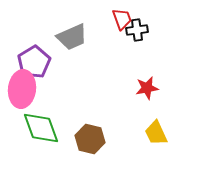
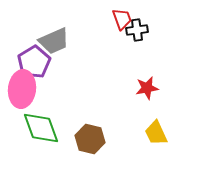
gray trapezoid: moved 18 px left, 4 px down
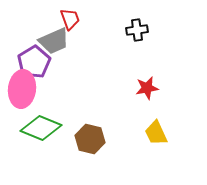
red trapezoid: moved 52 px left
green diamond: rotated 48 degrees counterclockwise
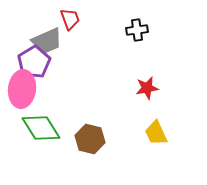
gray trapezoid: moved 7 px left
green diamond: rotated 36 degrees clockwise
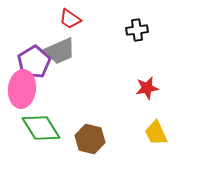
red trapezoid: rotated 145 degrees clockwise
gray trapezoid: moved 13 px right, 10 px down
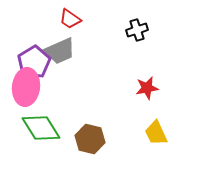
black cross: rotated 10 degrees counterclockwise
pink ellipse: moved 4 px right, 2 px up
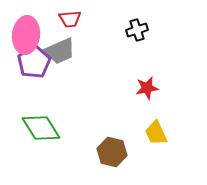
red trapezoid: rotated 40 degrees counterclockwise
pink ellipse: moved 52 px up
brown hexagon: moved 22 px right, 13 px down
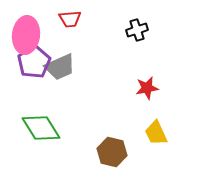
gray trapezoid: moved 16 px down
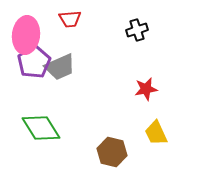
red star: moved 1 px left, 1 px down
